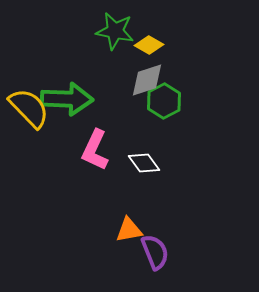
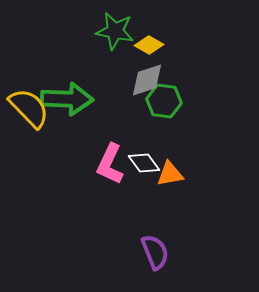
green hexagon: rotated 24 degrees counterclockwise
pink L-shape: moved 15 px right, 14 px down
orange triangle: moved 41 px right, 56 px up
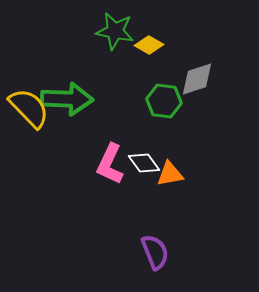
gray diamond: moved 50 px right, 1 px up
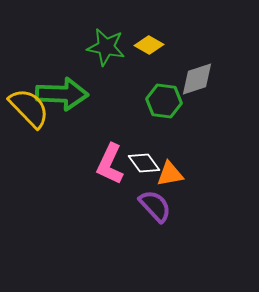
green star: moved 9 px left, 16 px down
green arrow: moved 5 px left, 5 px up
purple semicircle: moved 46 px up; rotated 21 degrees counterclockwise
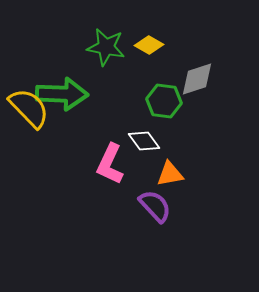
white diamond: moved 22 px up
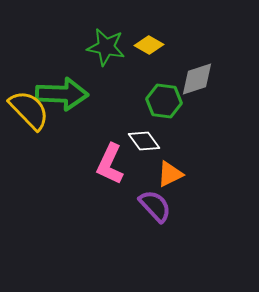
yellow semicircle: moved 2 px down
orange triangle: rotated 16 degrees counterclockwise
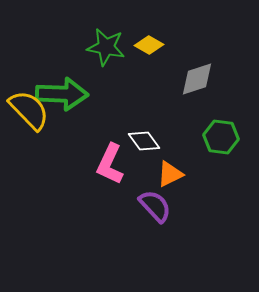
green hexagon: moved 57 px right, 36 px down
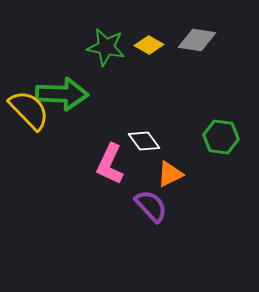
gray diamond: moved 39 px up; rotated 27 degrees clockwise
purple semicircle: moved 4 px left
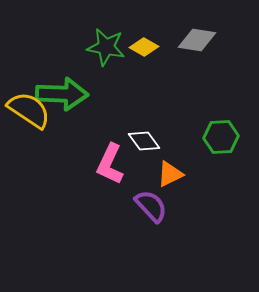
yellow diamond: moved 5 px left, 2 px down
yellow semicircle: rotated 12 degrees counterclockwise
green hexagon: rotated 12 degrees counterclockwise
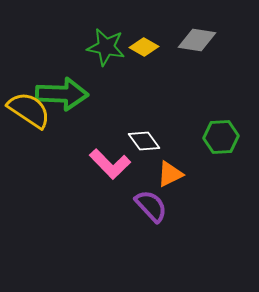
pink L-shape: rotated 69 degrees counterclockwise
